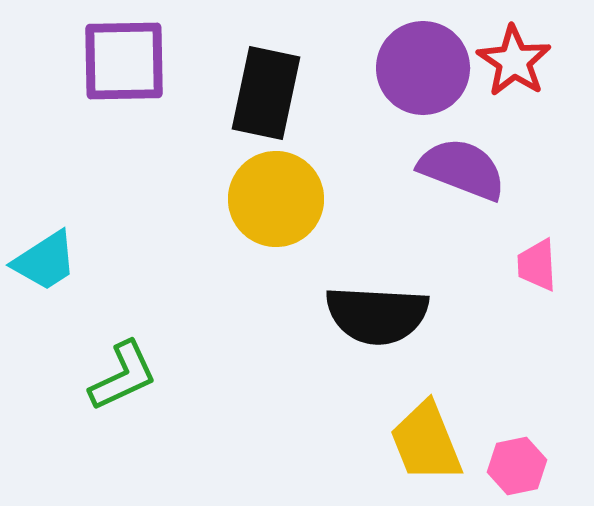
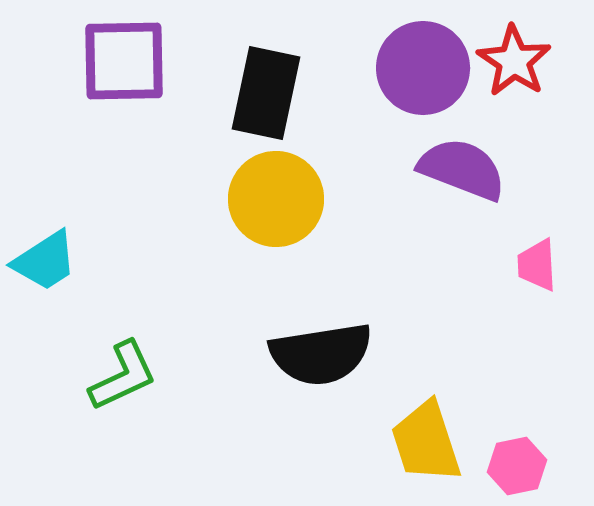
black semicircle: moved 56 px left, 39 px down; rotated 12 degrees counterclockwise
yellow trapezoid: rotated 4 degrees clockwise
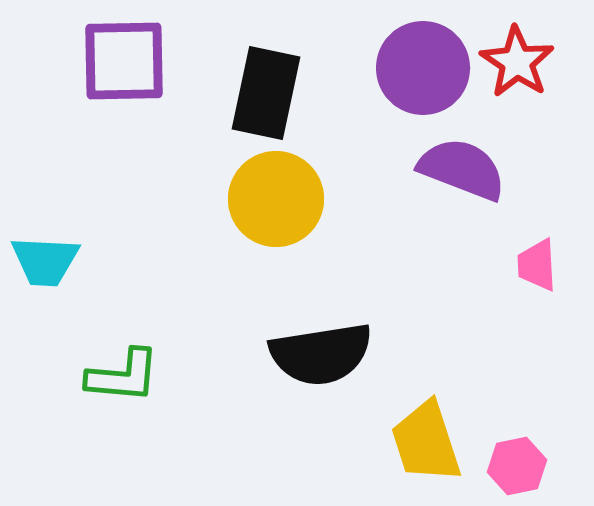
red star: moved 3 px right, 1 px down
cyan trapezoid: rotated 36 degrees clockwise
green L-shape: rotated 30 degrees clockwise
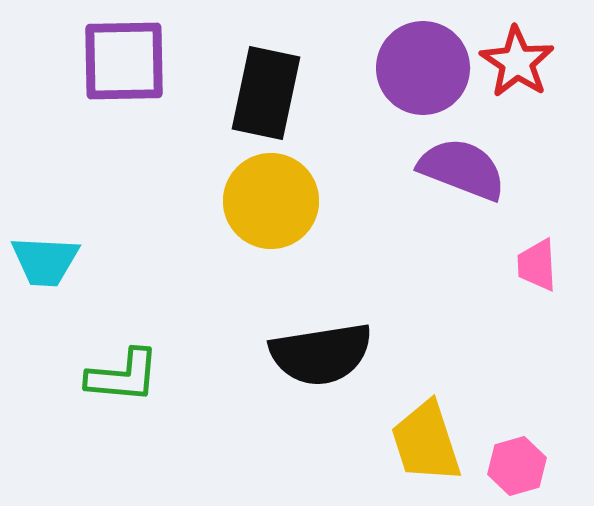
yellow circle: moved 5 px left, 2 px down
pink hexagon: rotated 4 degrees counterclockwise
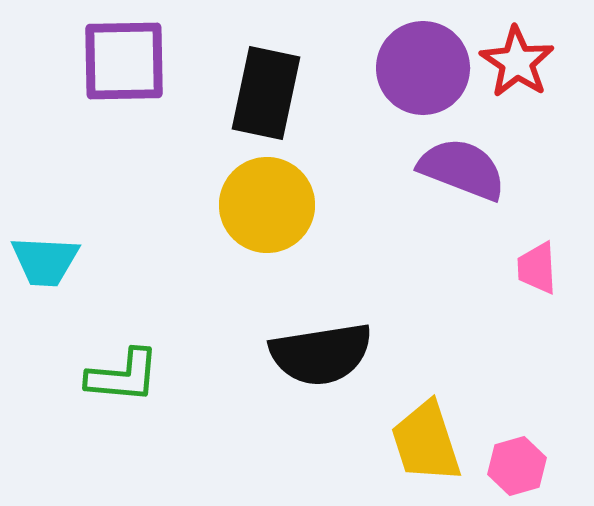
yellow circle: moved 4 px left, 4 px down
pink trapezoid: moved 3 px down
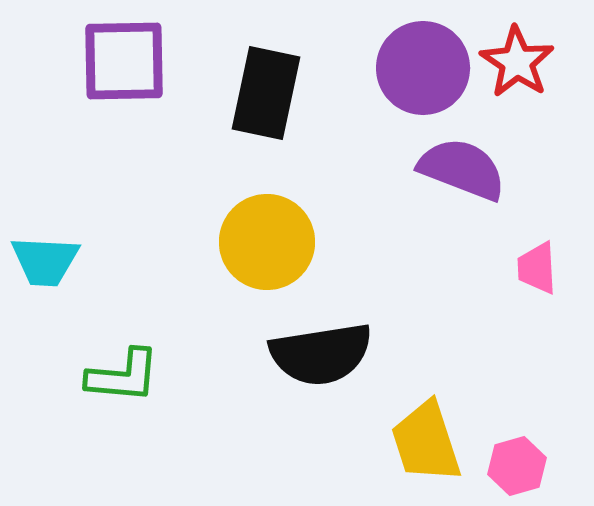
yellow circle: moved 37 px down
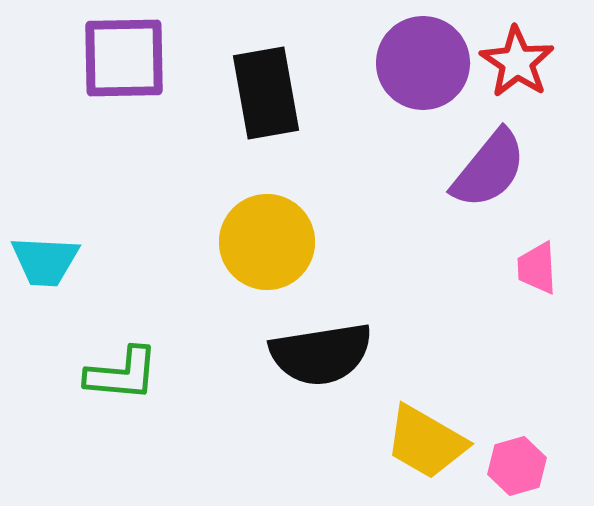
purple square: moved 3 px up
purple circle: moved 5 px up
black rectangle: rotated 22 degrees counterclockwise
purple semicircle: moved 27 px right; rotated 108 degrees clockwise
green L-shape: moved 1 px left, 2 px up
yellow trapezoid: rotated 42 degrees counterclockwise
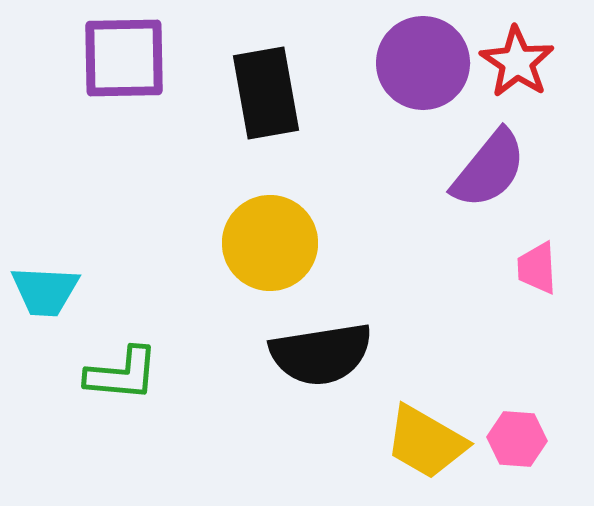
yellow circle: moved 3 px right, 1 px down
cyan trapezoid: moved 30 px down
pink hexagon: moved 27 px up; rotated 20 degrees clockwise
